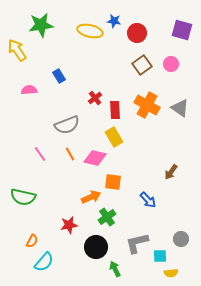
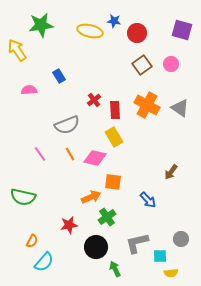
red cross: moved 1 px left, 2 px down
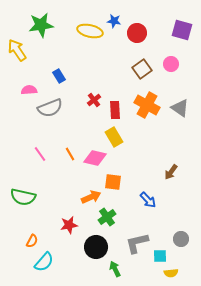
brown square: moved 4 px down
gray semicircle: moved 17 px left, 17 px up
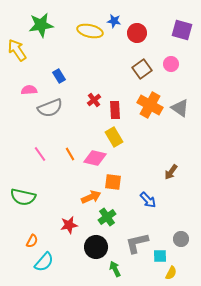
orange cross: moved 3 px right
yellow semicircle: rotated 56 degrees counterclockwise
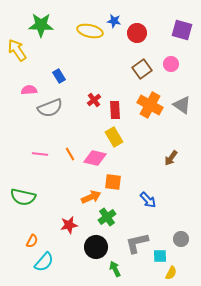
green star: rotated 10 degrees clockwise
gray triangle: moved 2 px right, 3 px up
pink line: rotated 49 degrees counterclockwise
brown arrow: moved 14 px up
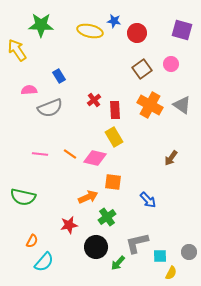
orange line: rotated 24 degrees counterclockwise
orange arrow: moved 3 px left
gray circle: moved 8 px right, 13 px down
green arrow: moved 3 px right, 6 px up; rotated 112 degrees counterclockwise
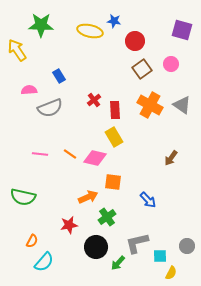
red circle: moved 2 px left, 8 px down
gray circle: moved 2 px left, 6 px up
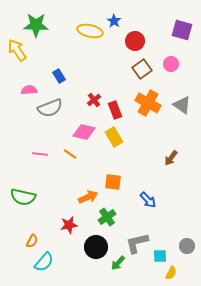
blue star: rotated 24 degrees clockwise
green star: moved 5 px left
orange cross: moved 2 px left, 2 px up
red rectangle: rotated 18 degrees counterclockwise
pink diamond: moved 11 px left, 26 px up
